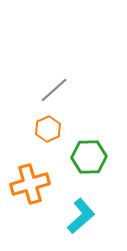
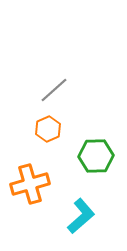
green hexagon: moved 7 px right, 1 px up
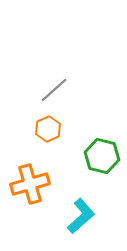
green hexagon: moved 6 px right; rotated 16 degrees clockwise
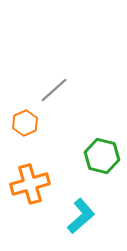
orange hexagon: moved 23 px left, 6 px up
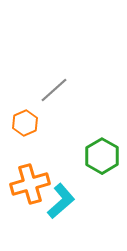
green hexagon: rotated 16 degrees clockwise
cyan L-shape: moved 20 px left, 15 px up
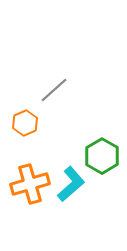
cyan L-shape: moved 10 px right, 17 px up
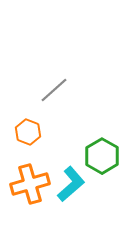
orange hexagon: moved 3 px right, 9 px down; rotated 15 degrees counterclockwise
